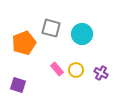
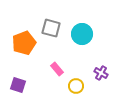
yellow circle: moved 16 px down
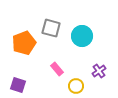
cyan circle: moved 2 px down
purple cross: moved 2 px left, 2 px up; rotated 24 degrees clockwise
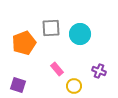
gray square: rotated 18 degrees counterclockwise
cyan circle: moved 2 px left, 2 px up
purple cross: rotated 32 degrees counterclockwise
yellow circle: moved 2 px left
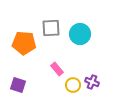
orange pentagon: rotated 25 degrees clockwise
purple cross: moved 7 px left, 11 px down
yellow circle: moved 1 px left, 1 px up
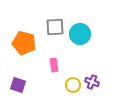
gray square: moved 4 px right, 1 px up
orange pentagon: rotated 10 degrees clockwise
pink rectangle: moved 3 px left, 4 px up; rotated 32 degrees clockwise
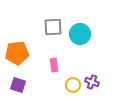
gray square: moved 2 px left
orange pentagon: moved 7 px left, 10 px down; rotated 20 degrees counterclockwise
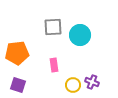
cyan circle: moved 1 px down
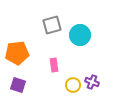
gray square: moved 1 px left, 2 px up; rotated 12 degrees counterclockwise
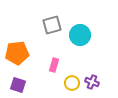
pink rectangle: rotated 24 degrees clockwise
yellow circle: moved 1 px left, 2 px up
